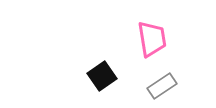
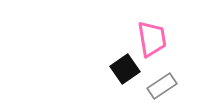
black square: moved 23 px right, 7 px up
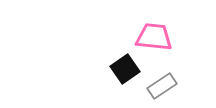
pink trapezoid: moved 2 px right, 2 px up; rotated 75 degrees counterclockwise
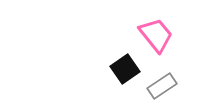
pink trapezoid: moved 2 px right, 2 px up; rotated 45 degrees clockwise
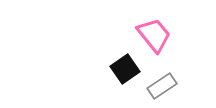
pink trapezoid: moved 2 px left
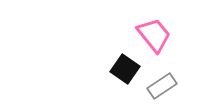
black square: rotated 20 degrees counterclockwise
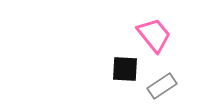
black square: rotated 32 degrees counterclockwise
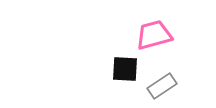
pink trapezoid: rotated 66 degrees counterclockwise
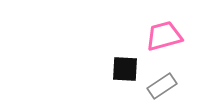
pink trapezoid: moved 10 px right, 1 px down
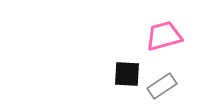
black square: moved 2 px right, 5 px down
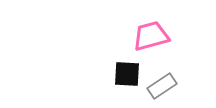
pink trapezoid: moved 13 px left
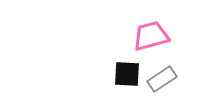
gray rectangle: moved 7 px up
